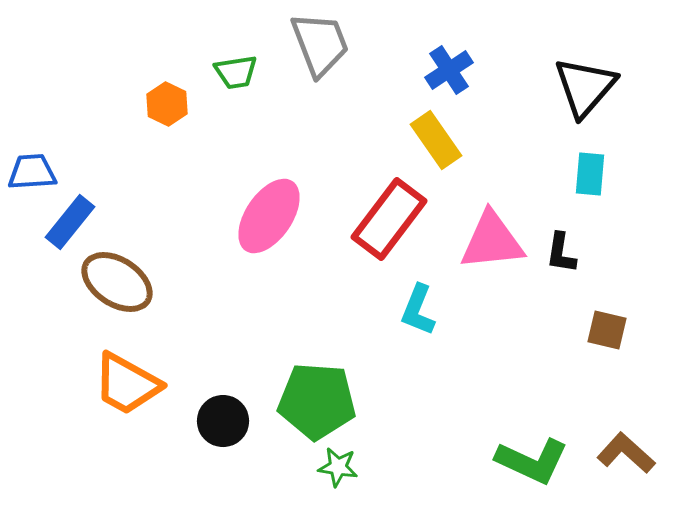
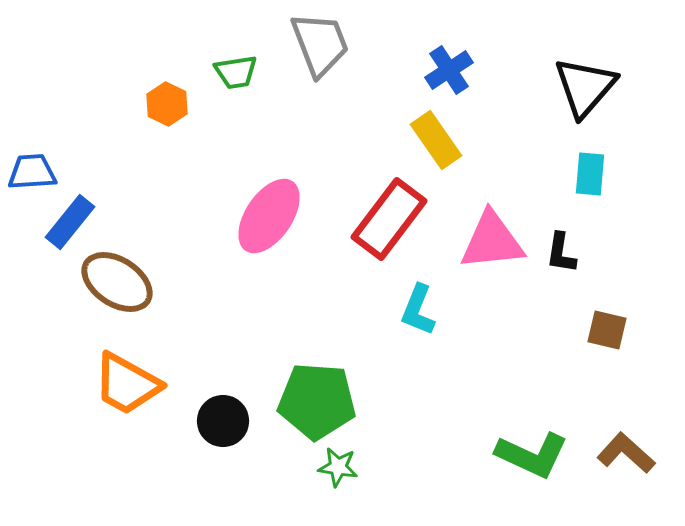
green L-shape: moved 6 px up
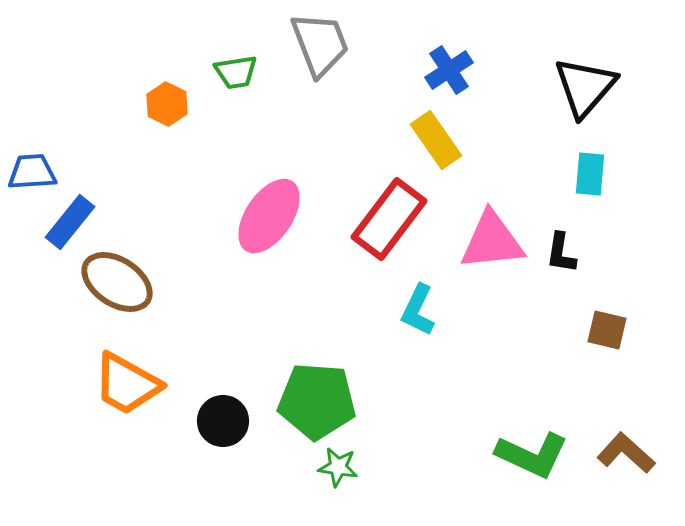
cyan L-shape: rotated 4 degrees clockwise
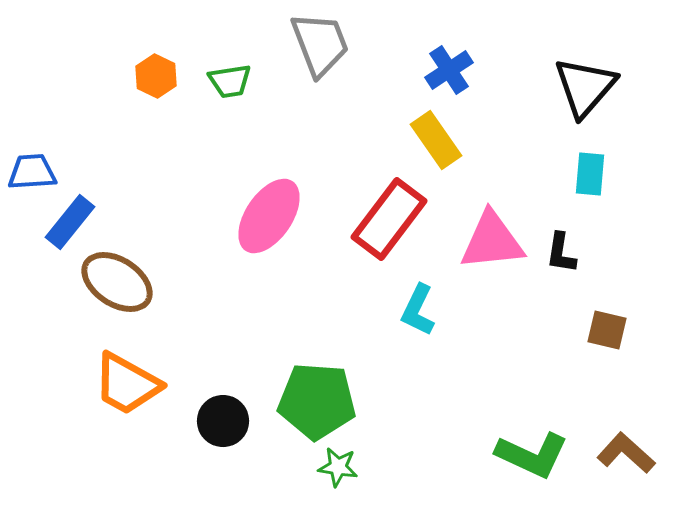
green trapezoid: moved 6 px left, 9 px down
orange hexagon: moved 11 px left, 28 px up
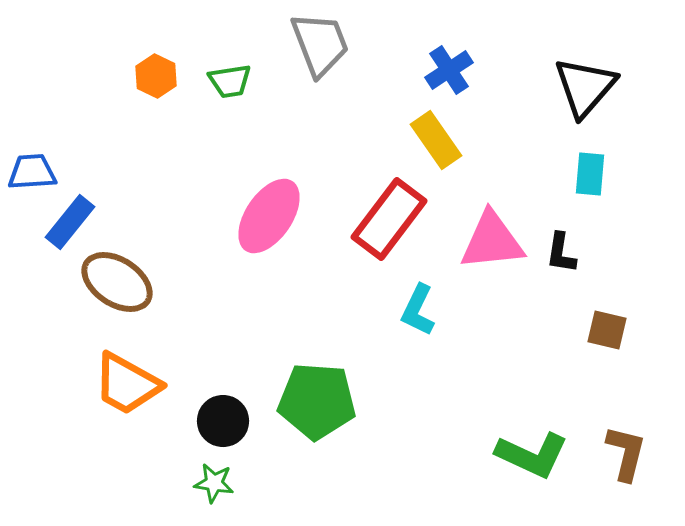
brown L-shape: rotated 62 degrees clockwise
green star: moved 124 px left, 16 px down
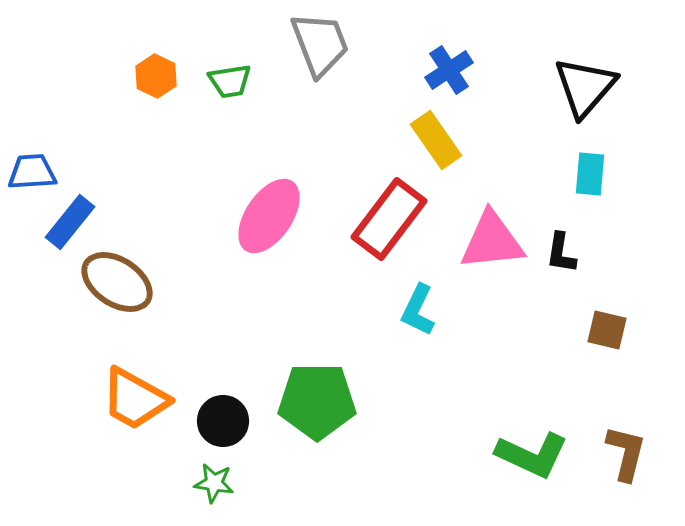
orange trapezoid: moved 8 px right, 15 px down
green pentagon: rotated 4 degrees counterclockwise
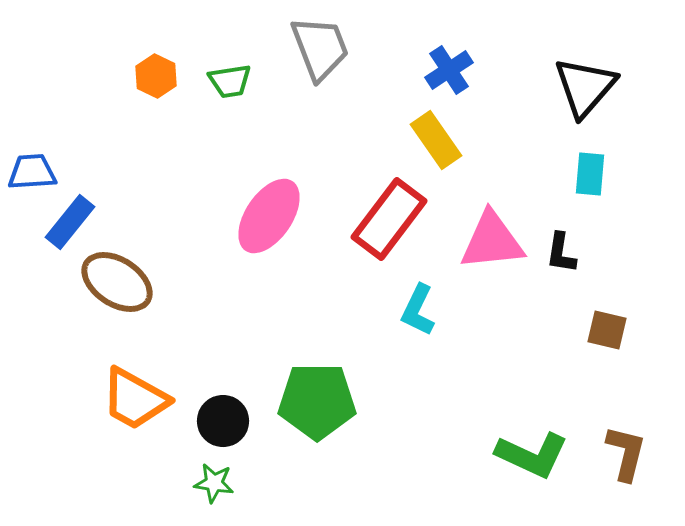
gray trapezoid: moved 4 px down
